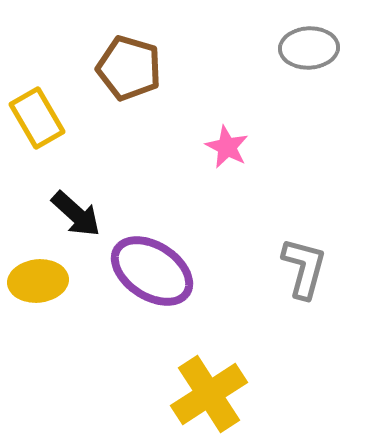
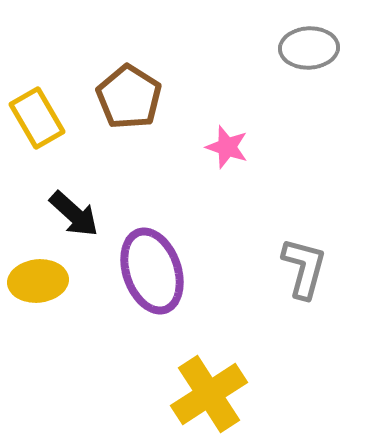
brown pentagon: moved 29 px down; rotated 16 degrees clockwise
pink star: rotated 9 degrees counterclockwise
black arrow: moved 2 px left
purple ellipse: rotated 38 degrees clockwise
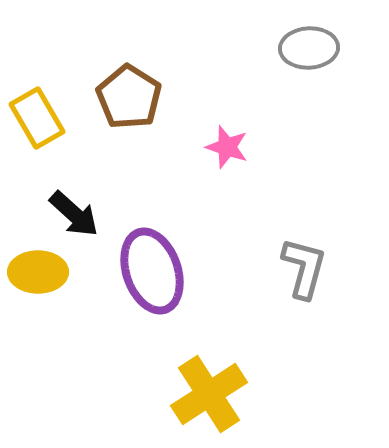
yellow ellipse: moved 9 px up; rotated 6 degrees clockwise
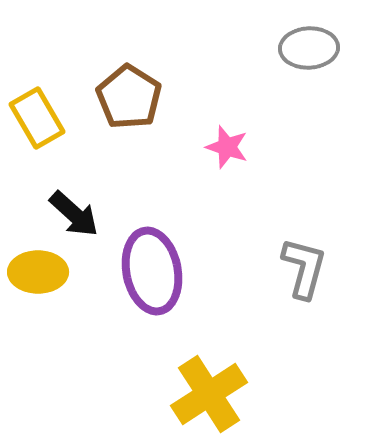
purple ellipse: rotated 8 degrees clockwise
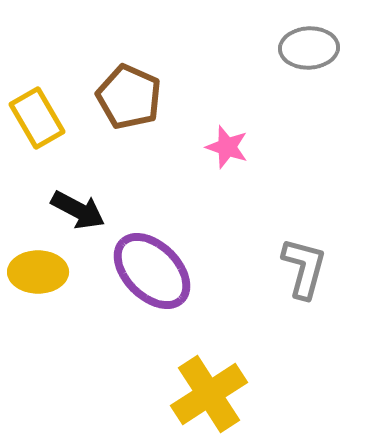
brown pentagon: rotated 8 degrees counterclockwise
black arrow: moved 4 px right, 4 px up; rotated 14 degrees counterclockwise
purple ellipse: rotated 34 degrees counterclockwise
